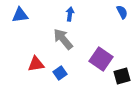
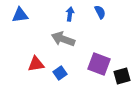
blue semicircle: moved 22 px left
gray arrow: rotated 30 degrees counterclockwise
purple square: moved 2 px left, 5 px down; rotated 15 degrees counterclockwise
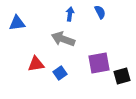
blue triangle: moved 3 px left, 8 px down
purple square: moved 1 px up; rotated 30 degrees counterclockwise
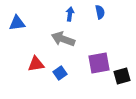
blue semicircle: rotated 16 degrees clockwise
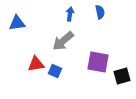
gray arrow: moved 2 px down; rotated 60 degrees counterclockwise
purple square: moved 1 px left, 1 px up; rotated 20 degrees clockwise
blue square: moved 5 px left, 2 px up; rotated 32 degrees counterclockwise
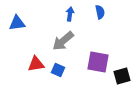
blue square: moved 3 px right, 1 px up
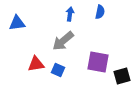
blue semicircle: rotated 24 degrees clockwise
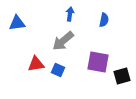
blue semicircle: moved 4 px right, 8 px down
